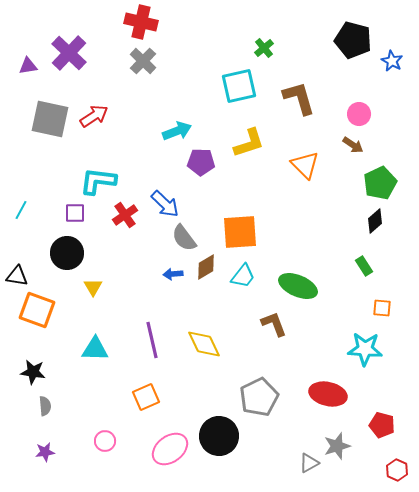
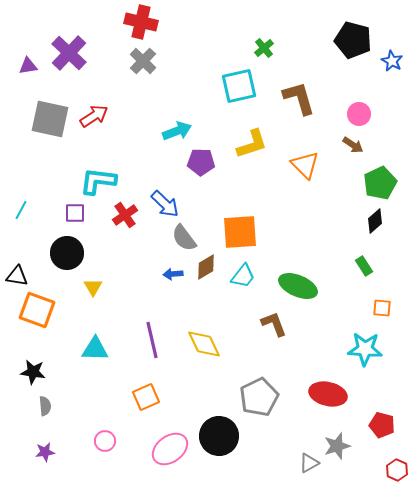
yellow L-shape at (249, 143): moved 3 px right, 1 px down
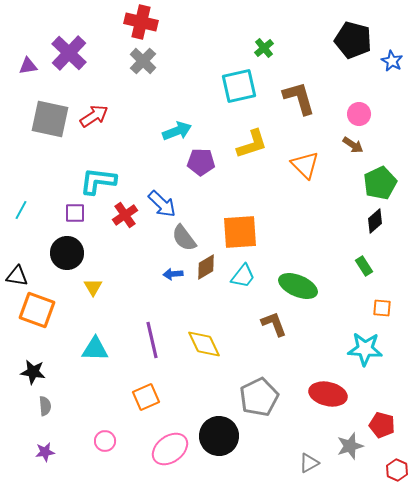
blue arrow at (165, 204): moved 3 px left
gray star at (337, 446): moved 13 px right
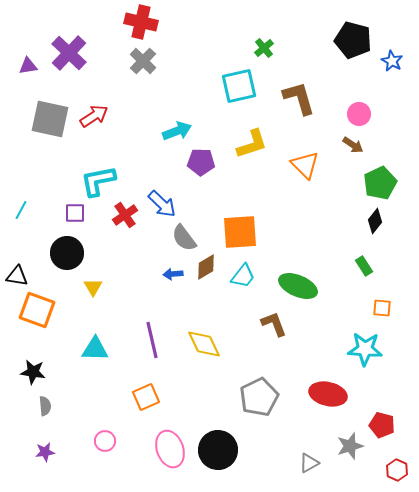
cyan L-shape at (98, 181): rotated 18 degrees counterclockwise
black diamond at (375, 221): rotated 10 degrees counterclockwise
black circle at (219, 436): moved 1 px left, 14 px down
pink ellipse at (170, 449): rotated 72 degrees counterclockwise
